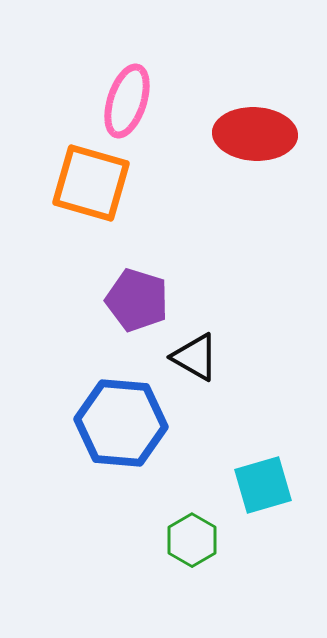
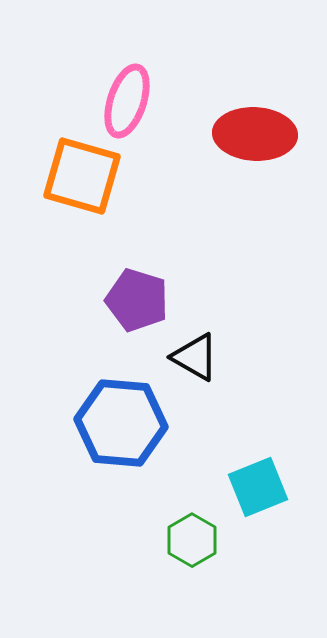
orange square: moved 9 px left, 7 px up
cyan square: moved 5 px left, 2 px down; rotated 6 degrees counterclockwise
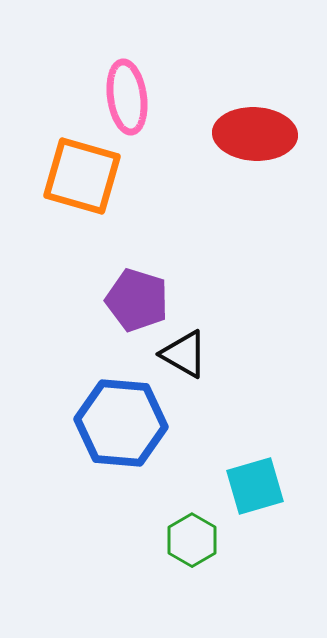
pink ellipse: moved 4 px up; rotated 26 degrees counterclockwise
black triangle: moved 11 px left, 3 px up
cyan square: moved 3 px left, 1 px up; rotated 6 degrees clockwise
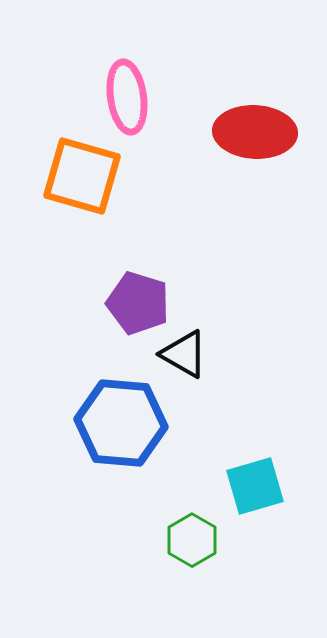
red ellipse: moved 2 px up
purple pentagon: moved 1 px right, 3 px down
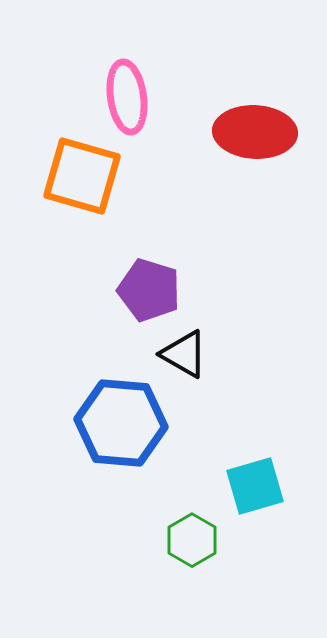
purple pentagon: moved 11 px right, 13 px up
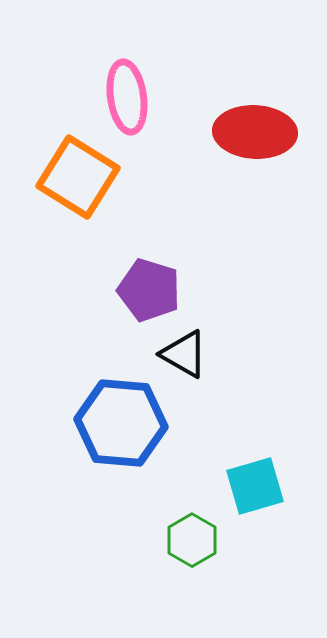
orange square: moved 4 px left, 1 px down; rotated 16 degrees clockwise
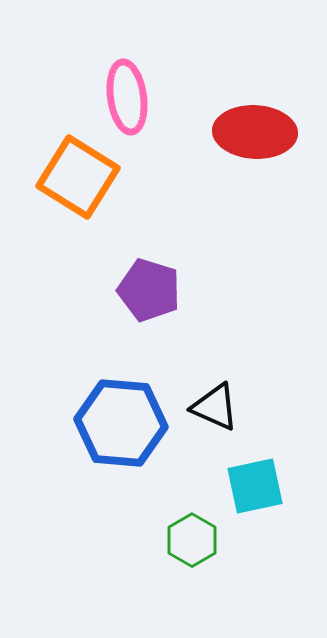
black triangle: moved 31 px right, 53 px down; rotated 6 degrees counterclockwise
cyan square: rotated 4 degrees clockwise
